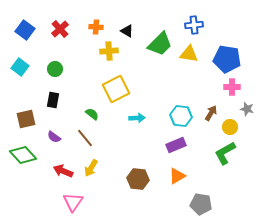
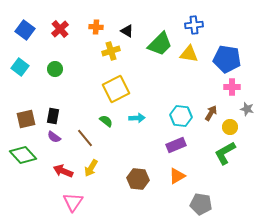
yellow cross: moved 2 px right; rotated 12 degrees counterclockwise
black rectangle: moved 16 px down
green semicircle: moved 14 px right, 7 px down
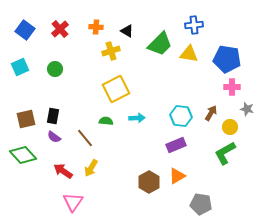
cyan square: rotated 30 degrees clockwise
green semicircle: rotated 32 degrees counterclockwise
red arrow: rotated 12 degrees clockwise
brown hexagon: moved 11 px right, 3 px down; rotated 25 degrees clockwise
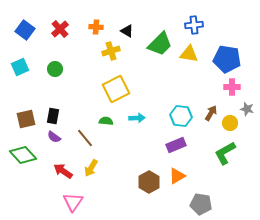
yellow circle: moved 4 px up
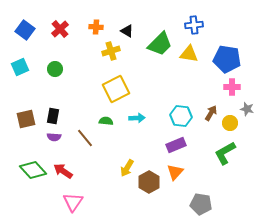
purple semicircle: rotated 32 degrees counterclockwise
green diamond: moved 10 px right, 15 px down
yellow arrow: moved 36 px right
orange triangle: moved 2 px left, 4 px up; rotated 18 degrees counterclockwise
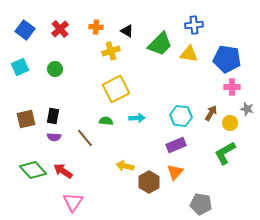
yellow arrow: moved 2 px left, 2 px up; rotated 72 degrees clockwise
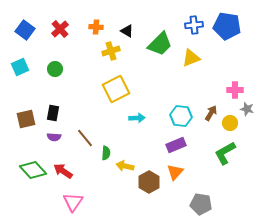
yellow triangle: moved 2 px right, 4 px down; rotated 30 degrees counterclockwise
blue pentagon: moved 33 px up
pink cross: moved 3 px right, 3 px down
black rectangle: moved 3 px up
green semicircle: moved 32 px down; rotated 88 degrees clockwise
